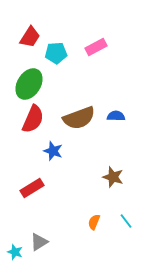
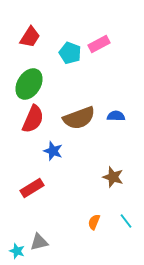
pink rectangle: moved 3 px right, 3 px up
cyan pentagon: moved 14 px right; rotated 25 degrees clockwise
gray triangle: rotated 18 degrees clockwise
cyan star: moved 2 px right, 1 px up
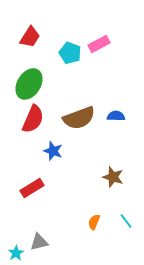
cyan star: moved 1 px left, 2 px down; rotated 21 degrees clockwise
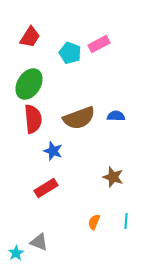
red semicircle: rotated 28 degrees counterclockwise
red rectangle: moved 14 px right
cyan line: rotated 42 degrees clockwise
gray triangle: rotated 36 degrees clockwise
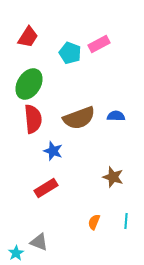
red trapezoid: moved 2 px left
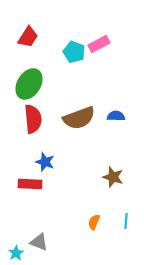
cyan pentagon: moved 4 px right, 1 px up
blue star: moved 8 px left, 11 px down
red rectangle: moved 16 px left, 4 px up; rotated 35 degrees clockwise
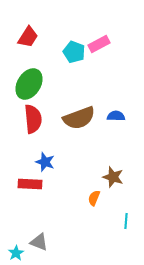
orange semicircle: moved 24 px up
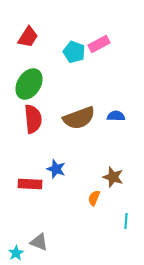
blue star: moved 11 px right, 7 px down
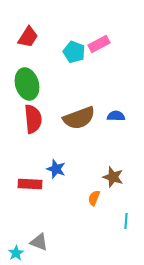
green ellipse: moved 2 px left; rotated 48 degrees counterclockwise
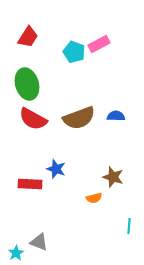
red semicircle: rotated 124 degrees clockwise
orange semicircle: rotated 126 degrees counterclockwise
cyan line: moved 3 px right, 5 px down
